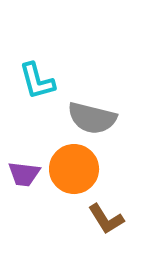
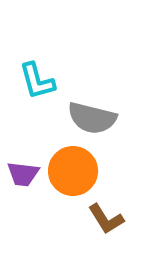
orange circle: moved 1 px left, 2 px down
purple trapezoid: moved 1 px left
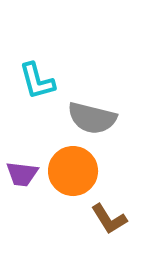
purple trapezoid: moved 1 px left
brown L-shape: moved 3 px right
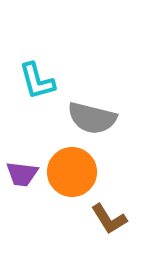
orange circle: moved 1 px left, 1 px down
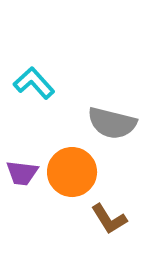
cyan L-shape: moved 3 px left, 2 px down; rotated 153 degrees clockwise
gray semicircle: moved 20 px right, 5 px down
purple trapezoid: moved 1 px up
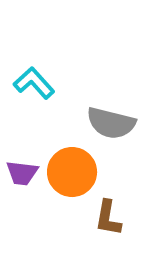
gray semicircle: moved 1 px left
brown L-shape: moved 1 px left, 1 px up; rotated 42 degrees clockwise
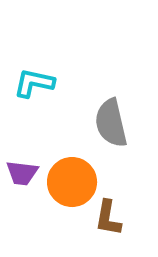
cyan L-shape: rotated 36 degrees counterclockwise
gray semicircle: rotated 63 degrees clockwise
orange circle: moved 10 px down
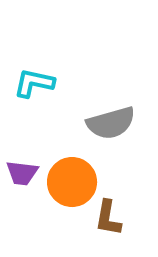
gray semicircle: rotated 93 degrees counterclockwise
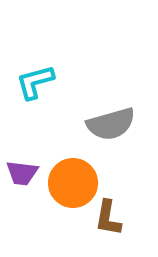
cyan L-shape: moved 1 px right, 1 px up; rotated 27 degrees counterclockwise
gray semicircle: moved 1 px down
orange circle: moved 1 px right, 1 px down
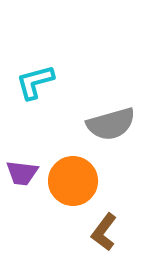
orange circle: moved 2 px up
brown L-shape: moved 4 px left, 14 px down; rotated 27 degrees clockwise
